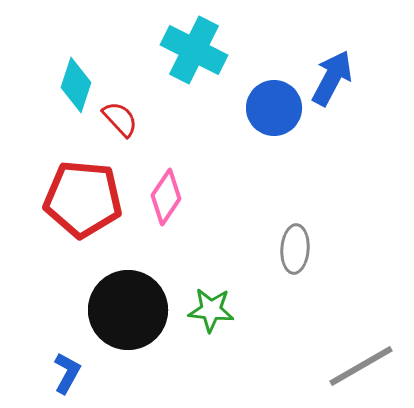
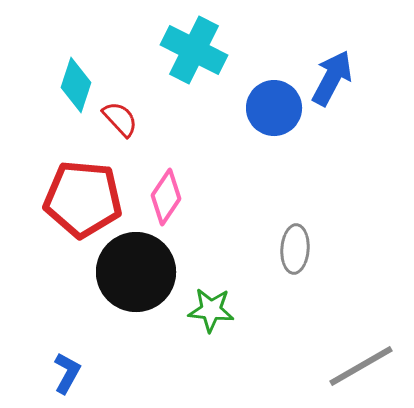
black circle: moved 8 px right, 38 px up
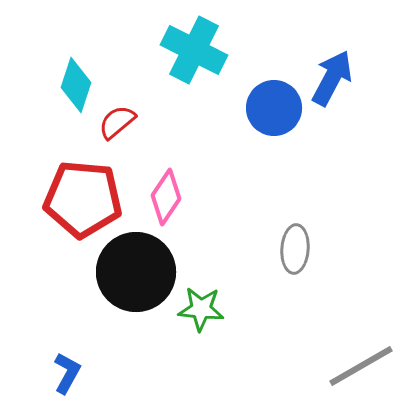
red semicircle: moved 3 px left, 3 px down; rotated 87 degrees counterclockwise
green star: moved 10 px left, 1 px up
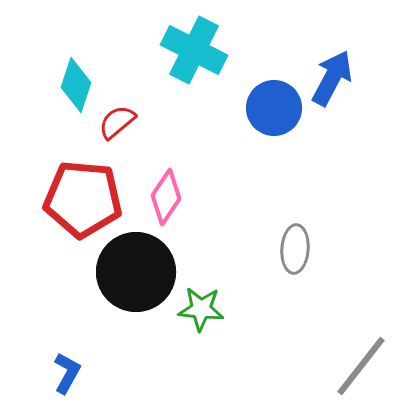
gray line: rotated 22 degrees counterclockwise
